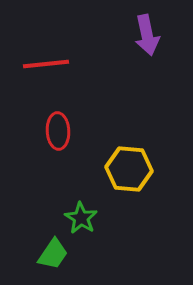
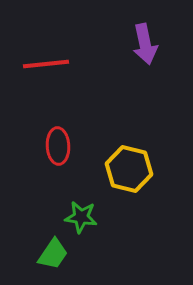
purple arrow: moved 2 px left, 9 px down
red ellipse: moved 15 px down
yellow hexagon: rotated 9 degrees clockwise
green star: moved 1 px up; rotated 24 degrees counterclockwise
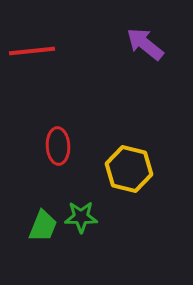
purple arrow: rotated 141 degrees clockwise
red line: moved 14 px left, 13 px up
green star: rotated 8 degrees counterclockwise
green trapezoid: moved 10 px left, 28 px up; rotated 12 degrees counterclockwise
